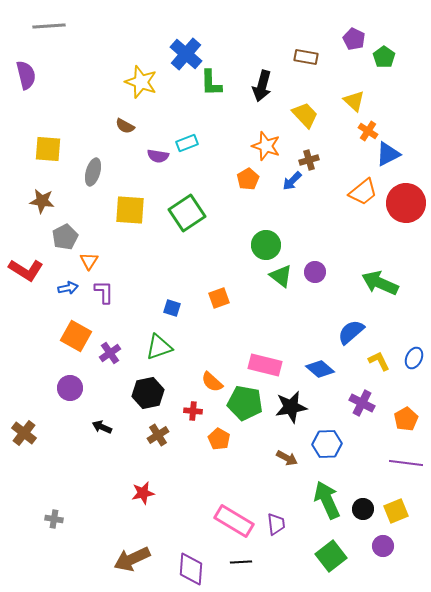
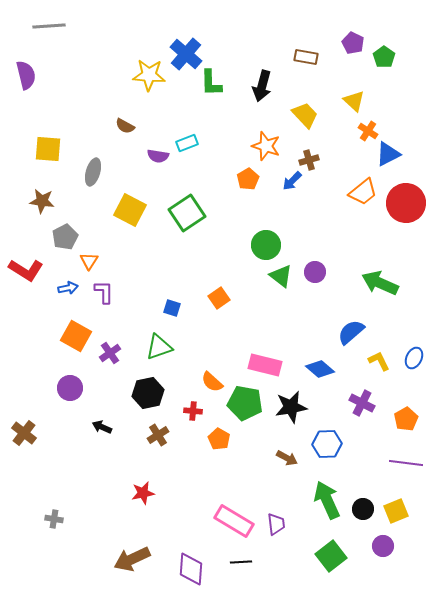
purple pentagon at (354, 39): moved 1 px left, 4 px down
yellow star at (141, 82): moved 8 px right, 7 px up; rotated 16 degrees counterclockwise
yellow square at (130, 210): rotated 24 degrees clockwise
orange square at (219, 298): rotated 15 degrees counterclockwise
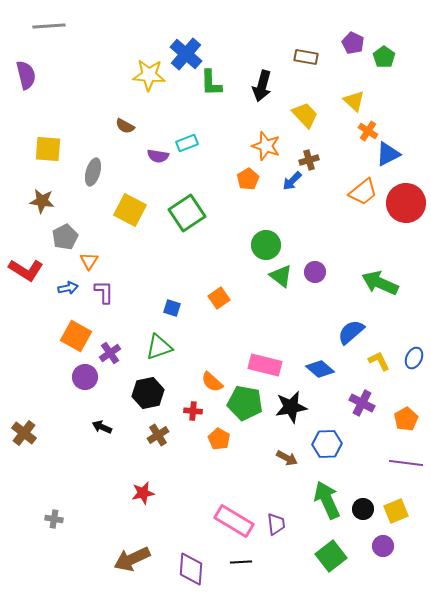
purple circle at (70, 388): moved 15 px right, 11 px up
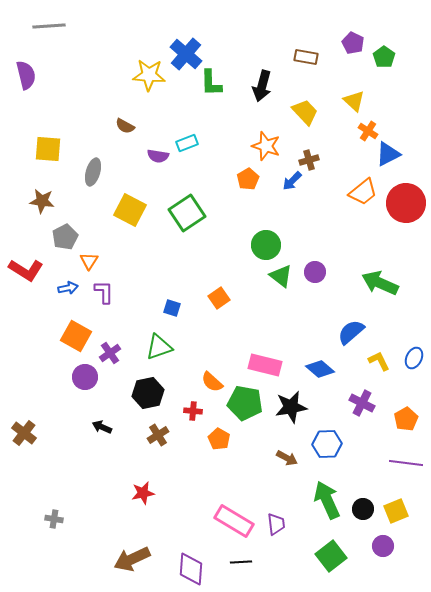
yellow trapezoid at (305, 115): moved 3 px up
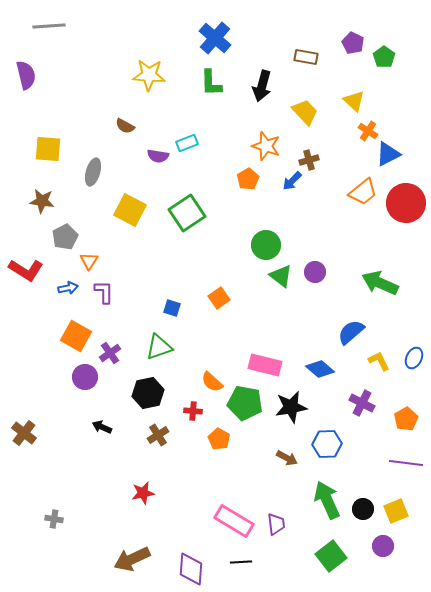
blue cross at (186, 54): moved 29 px right, 16 px up
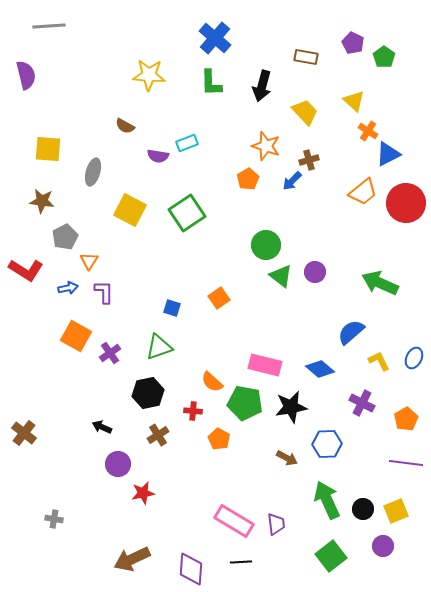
purple circle at (85, 377): moved 33 px right, 87 px down
